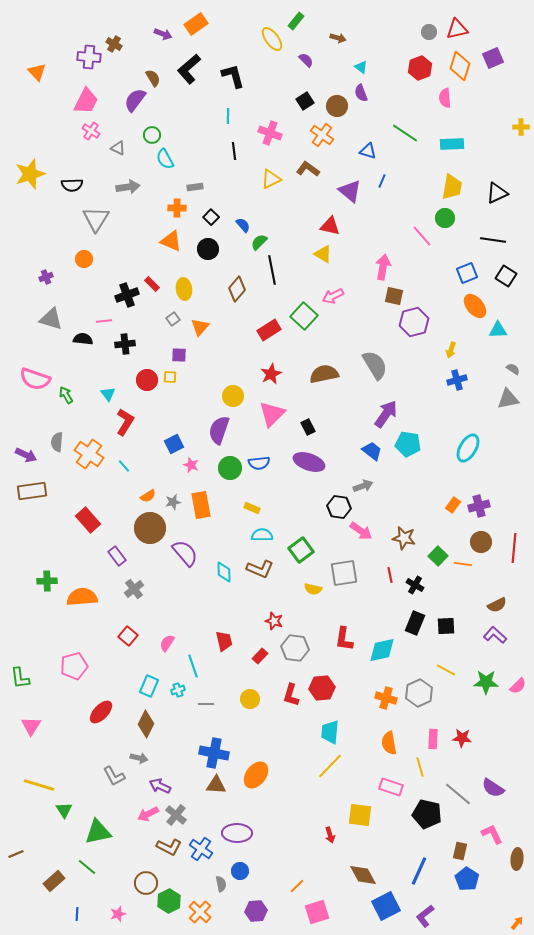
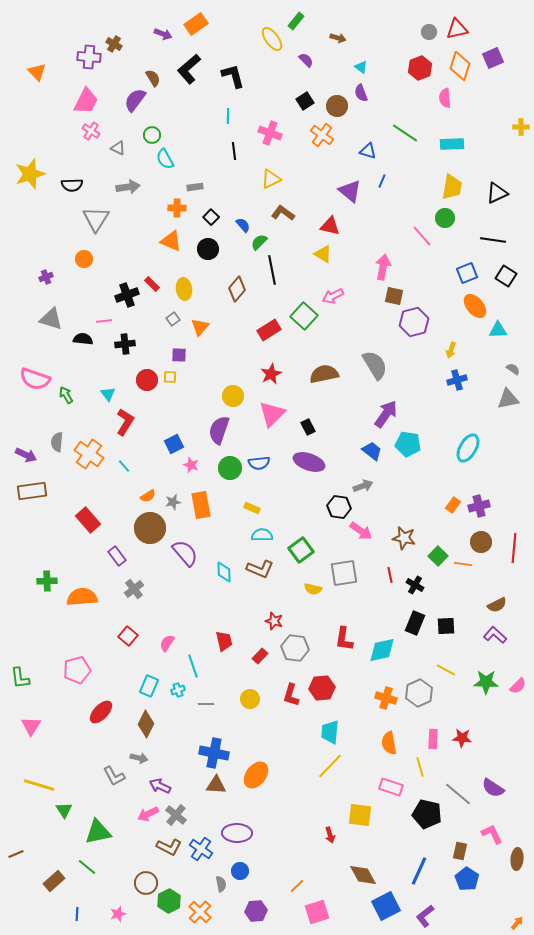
brown L-shape at (308, 169): moved 25 px left, 44 px down
pink pentagon at (74, 666): moved 3 px right, 4 px down
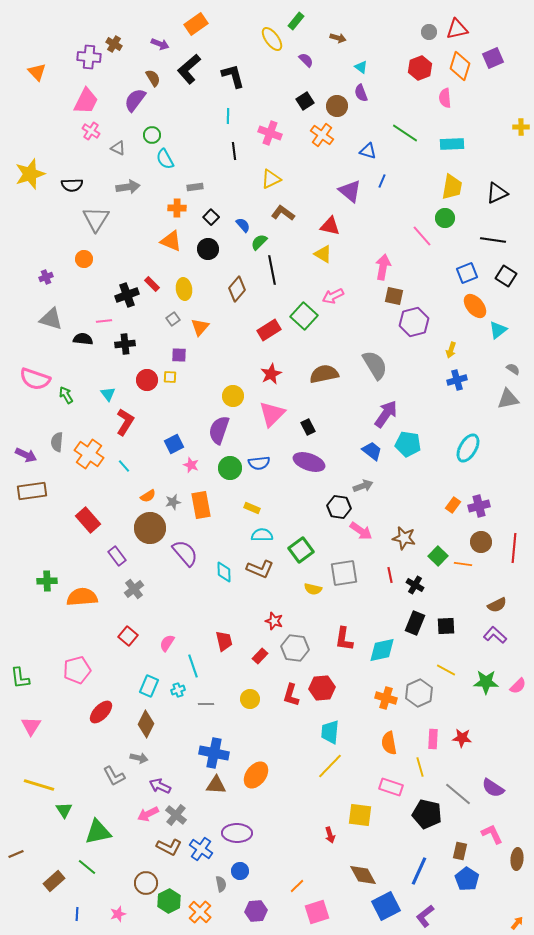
purple arrow at (163, 34): moved 3 px left, 10 px down
cyan triangle at (498, 330): rotated 36 degrees counterclockwise
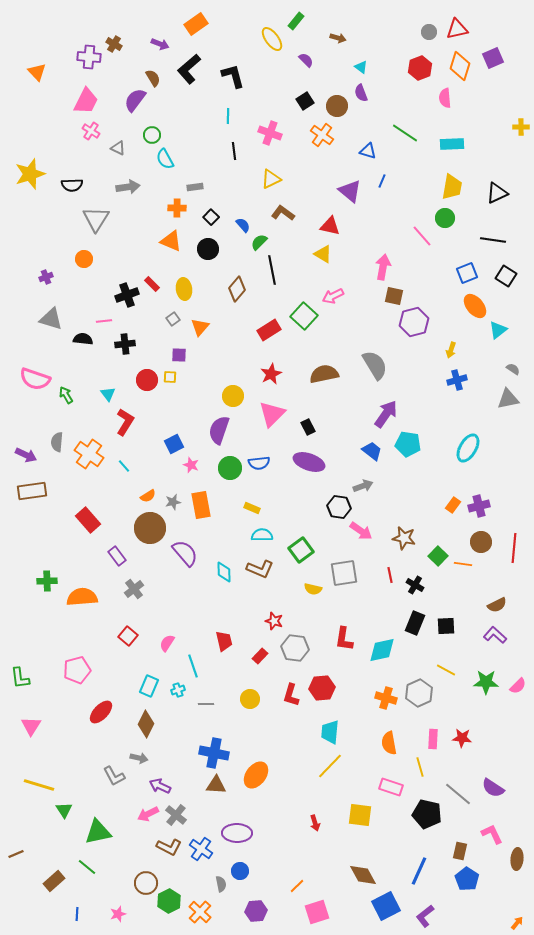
red arrow at (330, 835): moved 15 px left, 12 px up
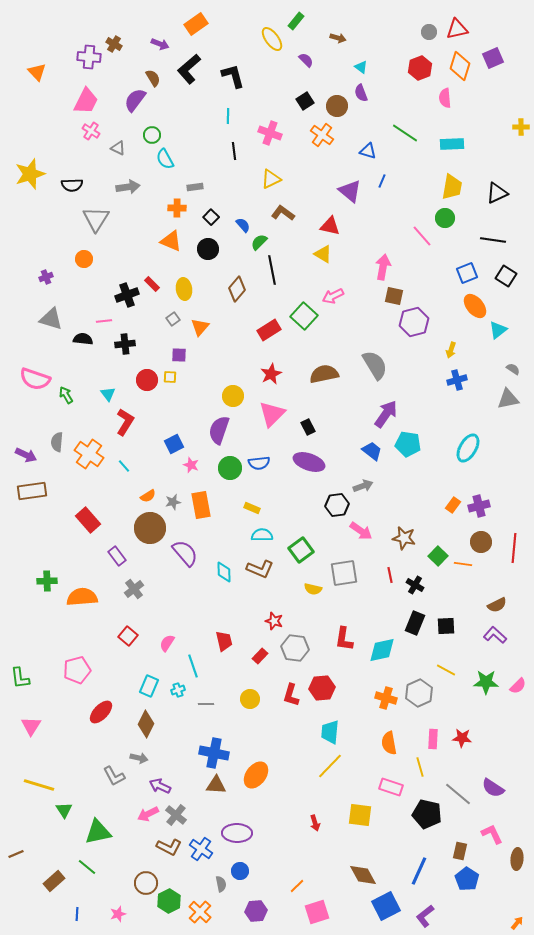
black hexagon at (339, 507): moved 2 px left, 2 px up; rotated 15 degrees counterclockwise
